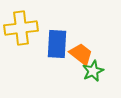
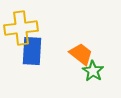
blue rectangle: moved 25 px left, 7 px down
green star: rotated 15 degrees counterclockwise
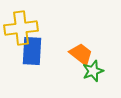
green star: rotated 20 degrees clockwise
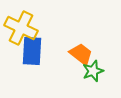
yellow cross: rotated 32 degrees clockwise
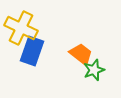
blue rectangle: rotated 16 degrees clockwise
green star: moved 1 px right, 1 px up
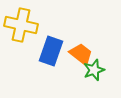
yellow cross: moved 3 px up; rotated 12 degrees counterclockwise
blue rectangle: moved 19 px right
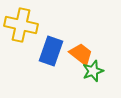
green star: moved 1 px left, 1 px down
